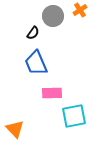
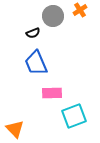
black semicircle: rotated 32 degrees clockwise
cyan square: rotated 10 degrees counterclockwise
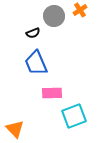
gray circle: moved 1 px right
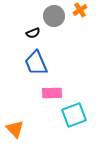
cyan square: moved 1 px up
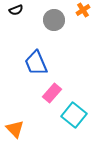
orange cross: moved 3 px right
gray circle: moved 4 px down
black semicircle: moved 17 px left, 23 px up
pink rectangle: rotated 48 degrees counterclockwise
cyan square: rotated 30 degrees counterclockwise
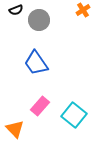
gray circle: moved 15 px left
blue trapezoid: rotated 12 degrees counterclockwise
pink rectangle: moved 12 px left, 13 px down
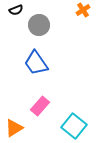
gray circle: moved 5 px down
cyan square: moved 11 px down
orange triangle: moved 1 px left, 1 px up; rotated 42 degrees clockwise
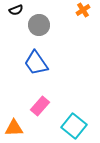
orange triangle: rotated 30 degrees clockwise
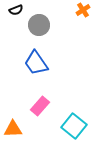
orange triangle: moved 1 px left, 1 px down
